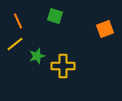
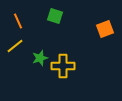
yellow line: moved 2 px down
green star: moved 3 px right, 2 px down
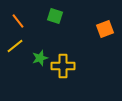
orange line: rotated 14 degrees counterclockwise
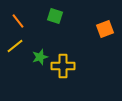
green star: moved 1 px up
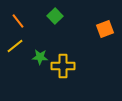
green square: rotated 28 degrees clockwise
green star: rotated 21 degrees clockwise
